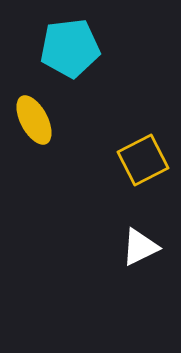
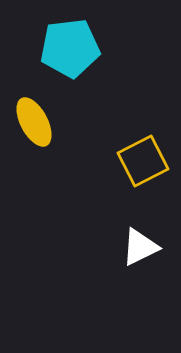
yellow ellipse: moved 2 px down
yellow square: moved 1 px down
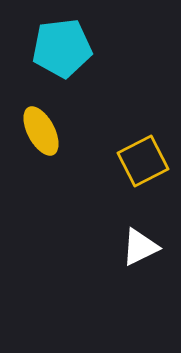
cyan pentagon: moved 8 px left
yellow ellipse: moved 7 px right, 9 px down
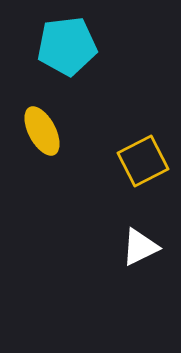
cyan pentagon: moved 5 px right, 2 px up
yellow ellipse: moved 1 px right
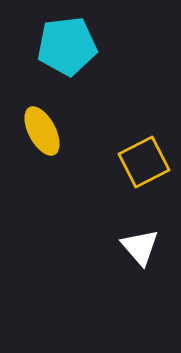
yellow square: moved 1 px right, 1 px down
white triangle: rotated 45 degrees counterclockwise
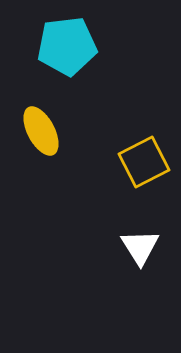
yellow ellipse: moved 1 px left
white triangle: rotated 9 degrees clockwise
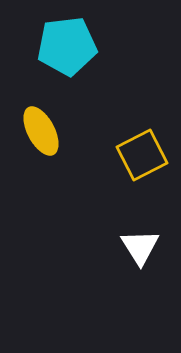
yellow square: moved 2 px left, 7 px up
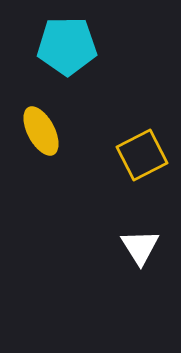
cyan pentagon: rotated 6 degrees clockwise
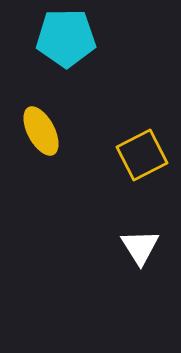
cyan pentagon: moved 1 px left, 8 px up
